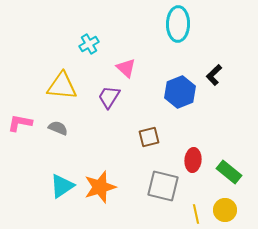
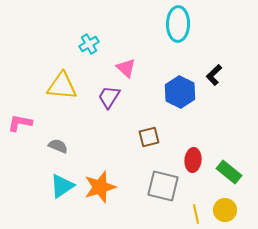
blue hexagon: rotated 12 degrees counterclockwise
gray semicircle: moved 18 px down
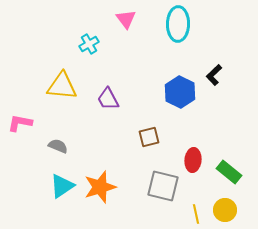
pink triangle: moved 49 px up; rotated 10 degrees clockwise
purple trapezoid: moved 1 px left, 2 px down; rotated 60 degrees counterclockwise
